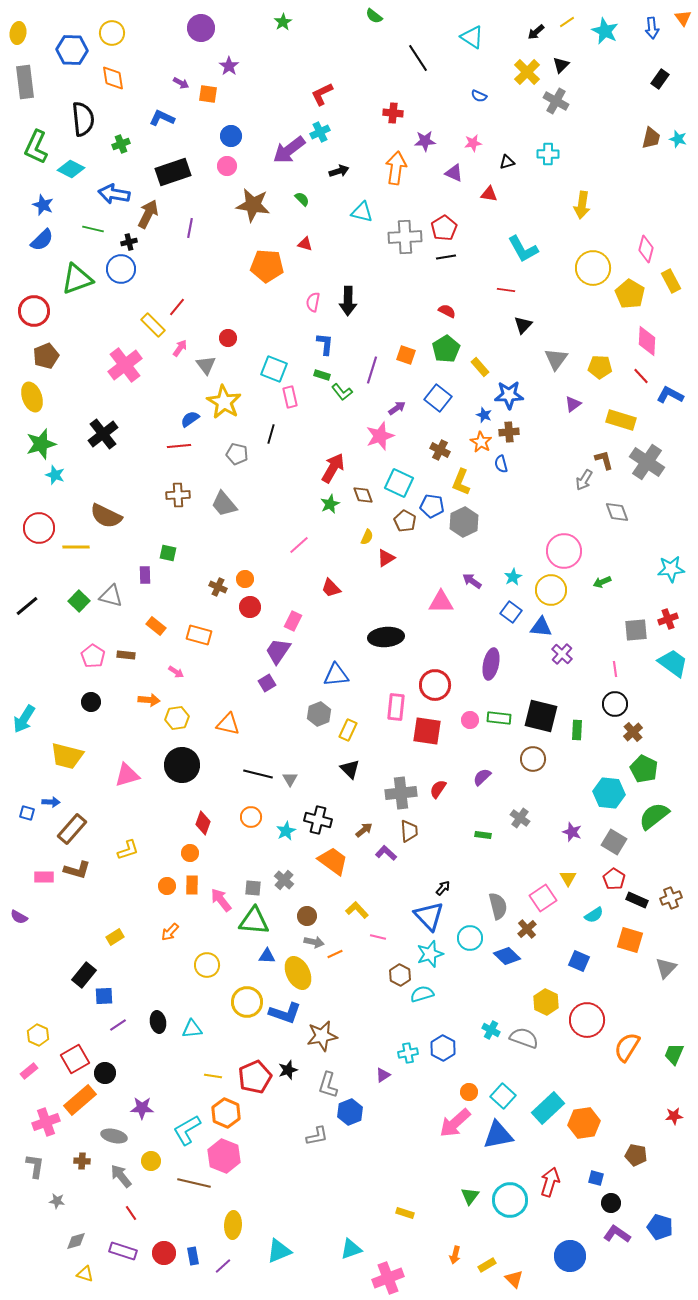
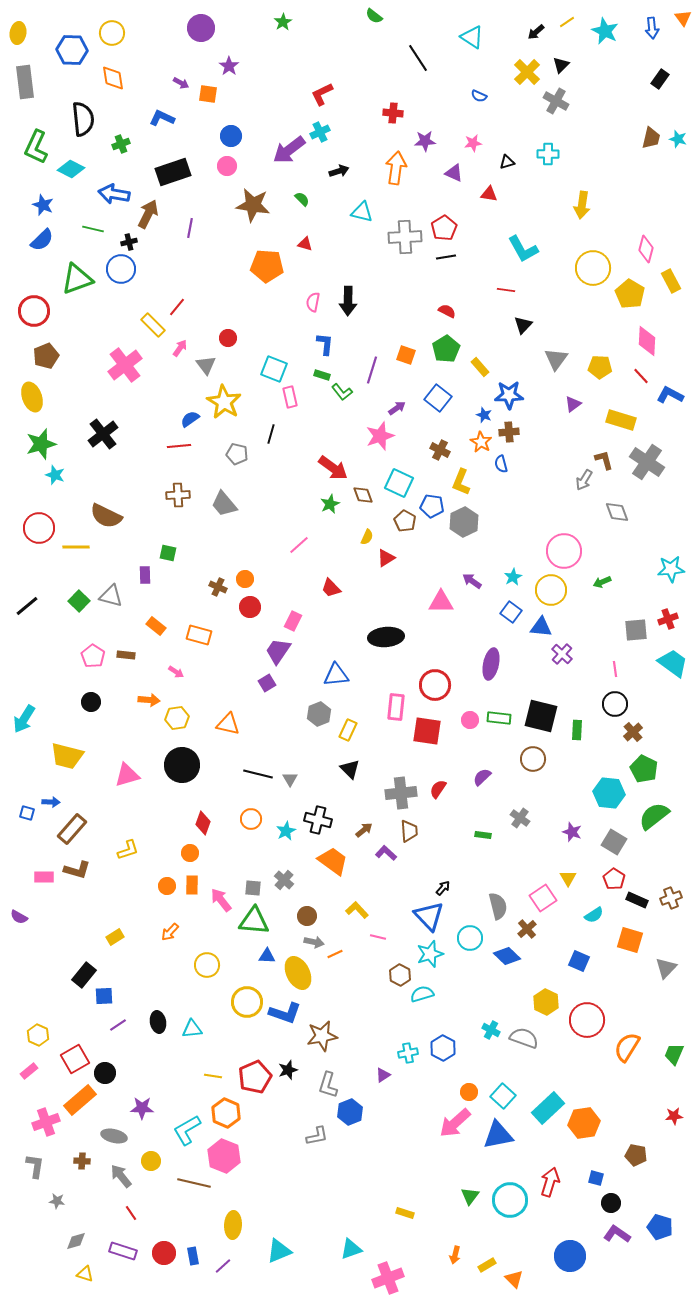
red arrow at (333, 468): rotated 96 degrees clockwise
orange circle at (251, 817): moved 2 px down
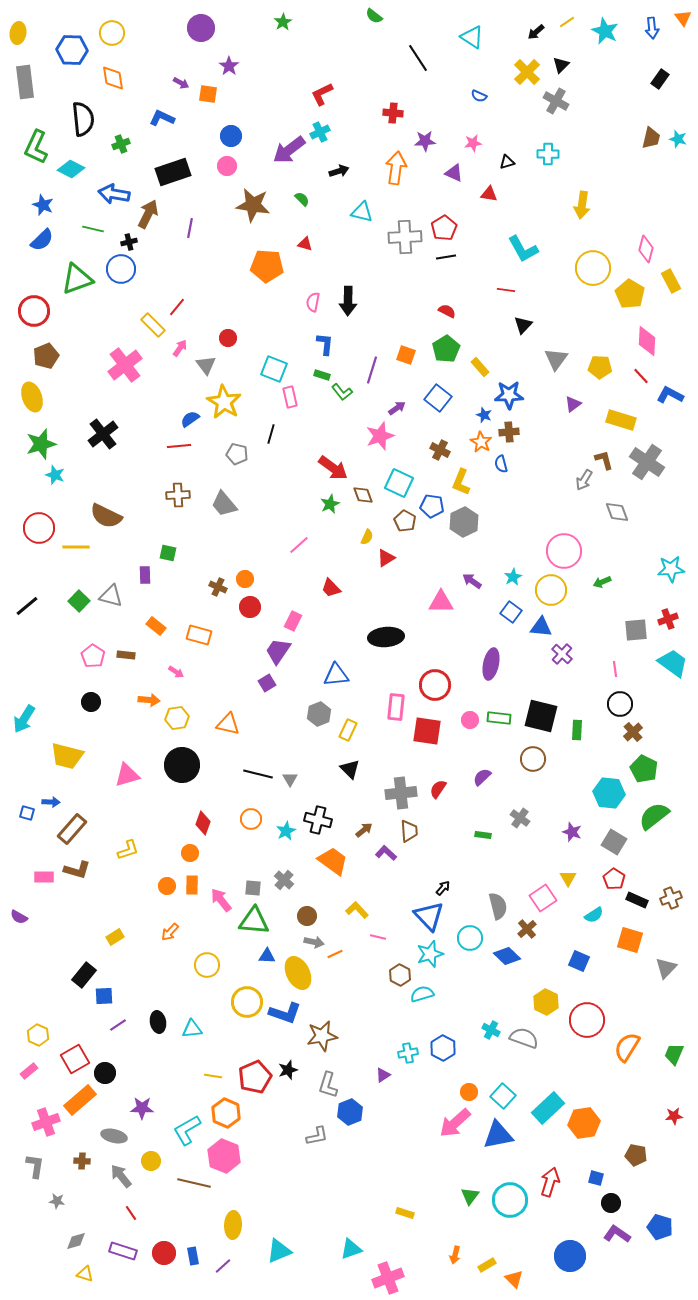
black circle at (615, 704): moved 5 px right
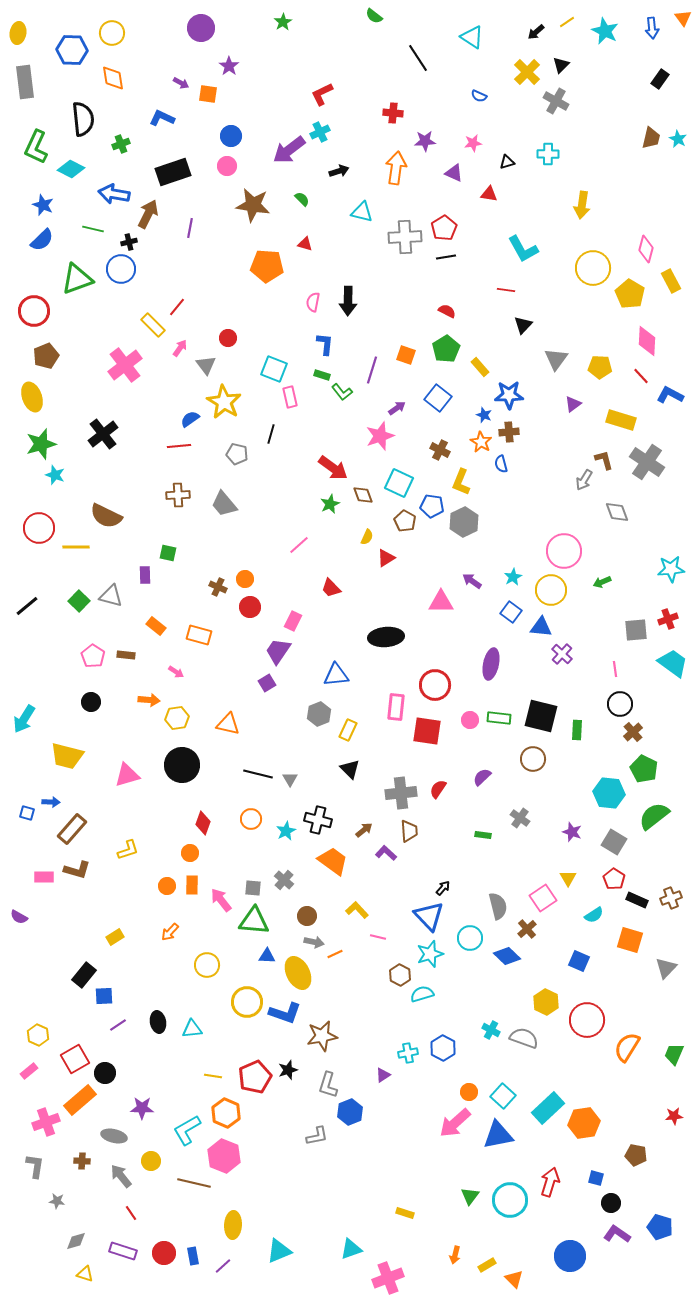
cyan star at (678, 139): rotated 12 degrees clockwise
